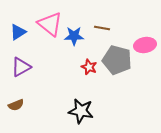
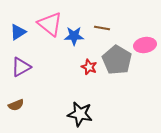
gray pentagon: rotated 16 degrees clockwise
black star: moved 1 px left, 3 px down
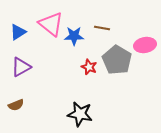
pink triangle: moved 1 px right
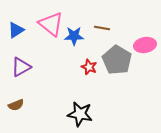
blue triangle: moved 2 px left, 2 px up
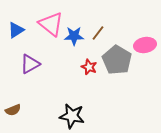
brown line: moved 4 px left, 5 px down; rotated 63 degrees counterclockwise
purple triangle: moved 9 px right, 3 px up
brown semicircle: moved 3 px left, 5 px down
black star: moved 8 px left, 2 px down
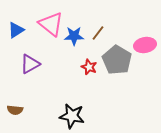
brown semicircle: moved 2 px right; rotated 28 degrees clockwise
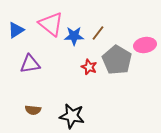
purple triangle: rotated 20 degrees clockwise
brown semicircle: moved 18 px right
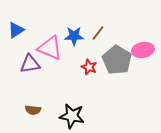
pink triangle: moved 1 px left, 24 px down; rotated 16 degrees counterclockwise
pink ellipse: moved 2 px left, 5 px down
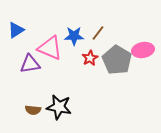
red star: moved 1 px right, 9 px up; rotated 21 degrees clockwise
black star: moved 13 px left, 9 px up
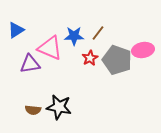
gray pentagon: rotated 12 degrees counterclockwise
